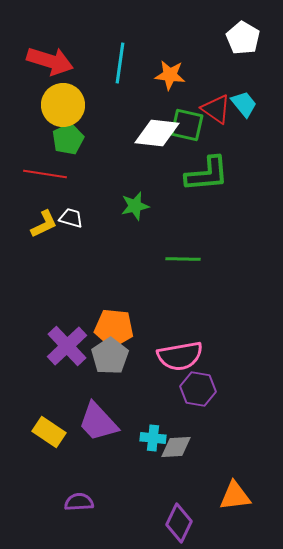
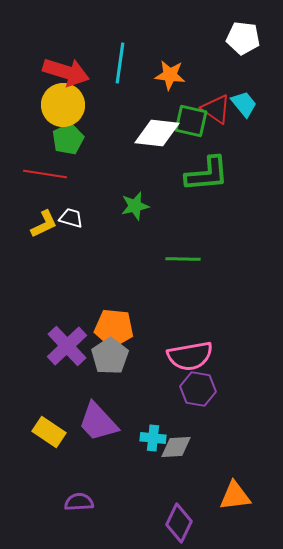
white pentagon: rotated 24 degrees counterclockwise
red arrow: moved 16 px right, 11 px down
green square: moved 4 px right, 4 px up
pink semicircle: moved 10 px right
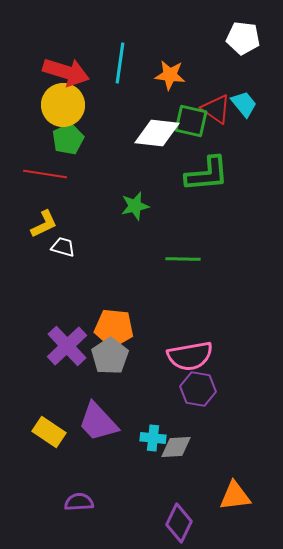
white trapezoid: moved 8 px left, 29 px down
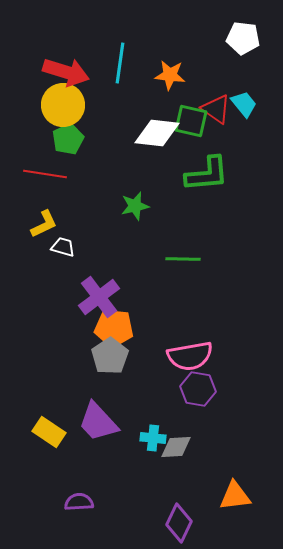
purple cross: moved 32 px right, 49 px up; rotated 6 degrees clockwise
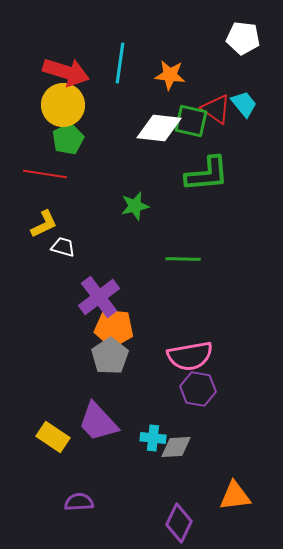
white diamond: moved 2 px right, 5 px up
yellow rectangle: moved 4 px right, 5 px down
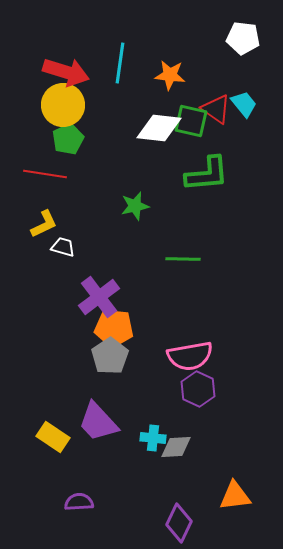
purple hexagon: rotated 16 degrees clockwise
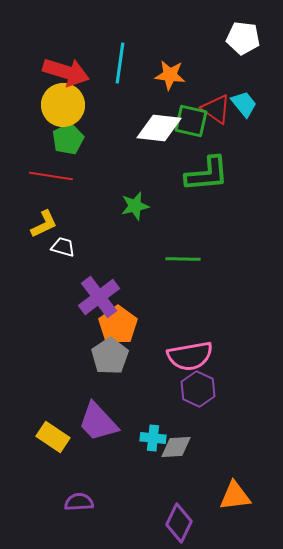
red line: moved 6 px right, 2 px down
orange pentagon: moved 4 px right, 3 px up; rotated 30 degrees clockwise
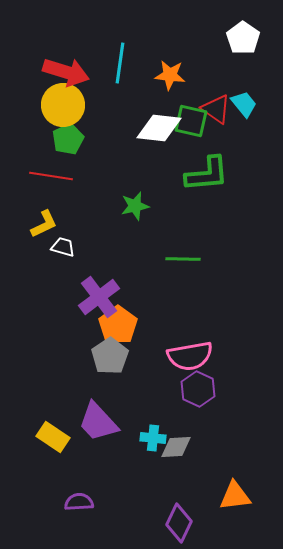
white pentagon: rotated 28 degrees clockwise
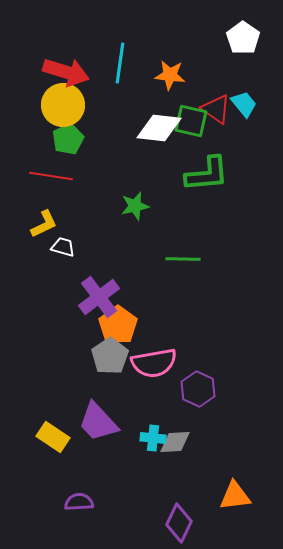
pink semicircle: moved 36 px left, 7 px down
gray diamond: moved 1 px left, 5 px up
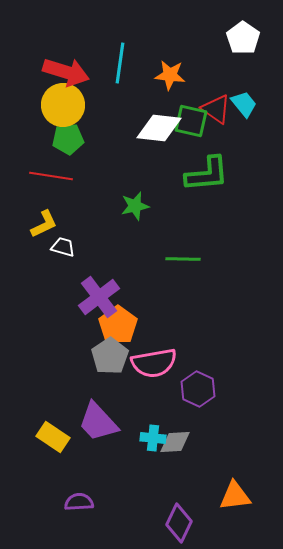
green pentagon: rotated 20 degrees clockwise
